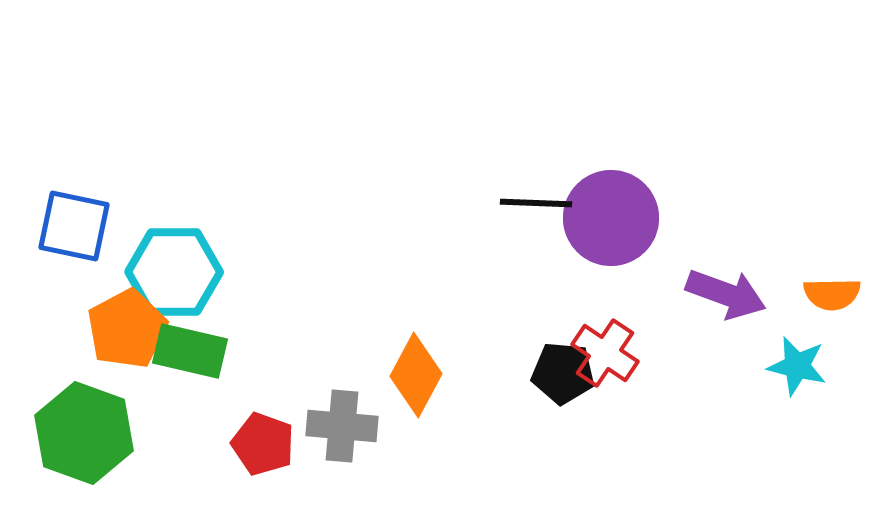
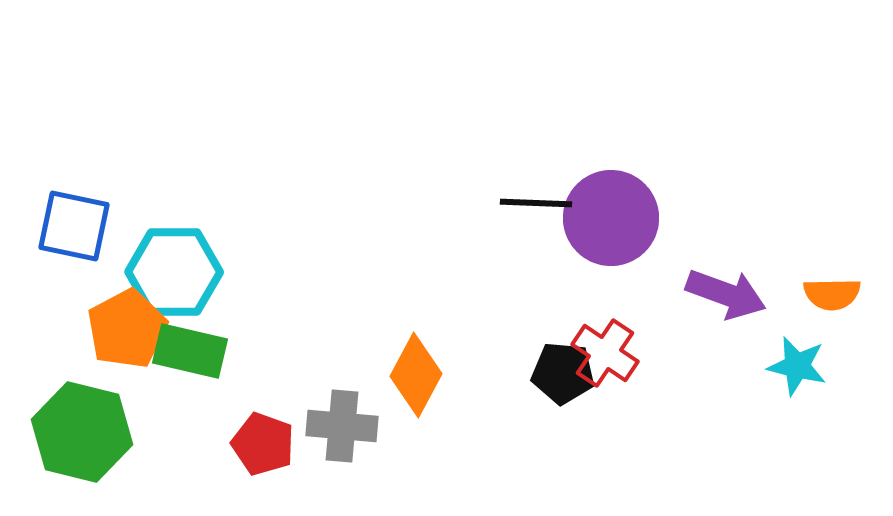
green hexagon: moved 2 px left, 1 px up; rotated 6 degrees counterclockwise
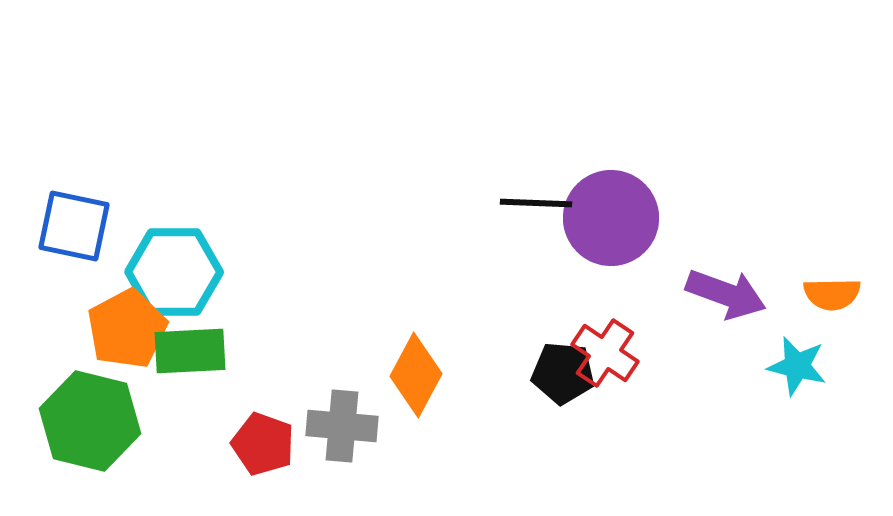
green rectangle: rotated 16 degrees counterclockwise
green hexagon: moved 8 px right, 11 px up
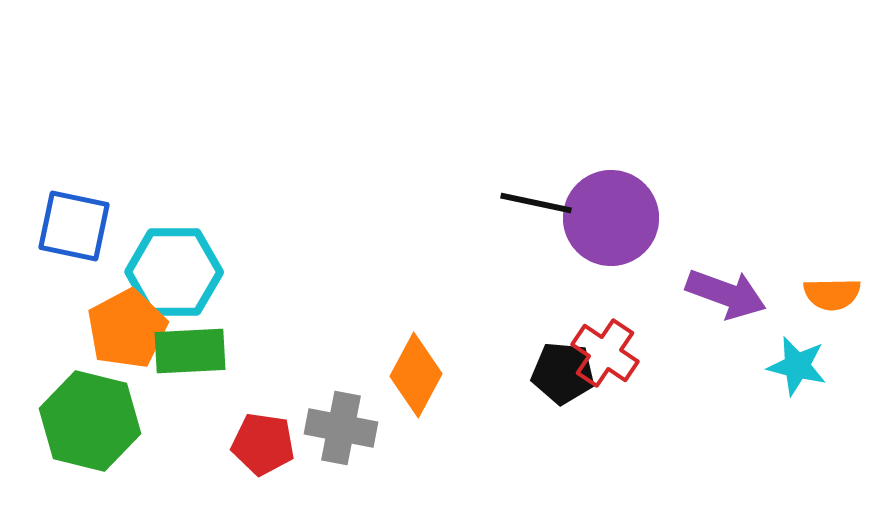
black line: rotated 10 degrees clockwise
gray cross: moved 1 px left, 2 px down; rotated 6 degrees clockwise
red pentagon: rotated 12 degrees counterclockwise
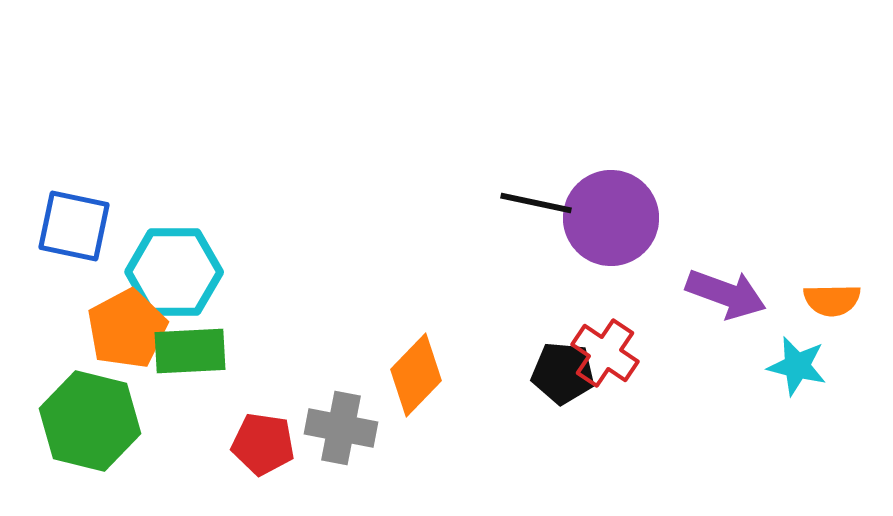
orange semicircle: moved 6 px down
orange diamond: rotated 16 degrees clockwise
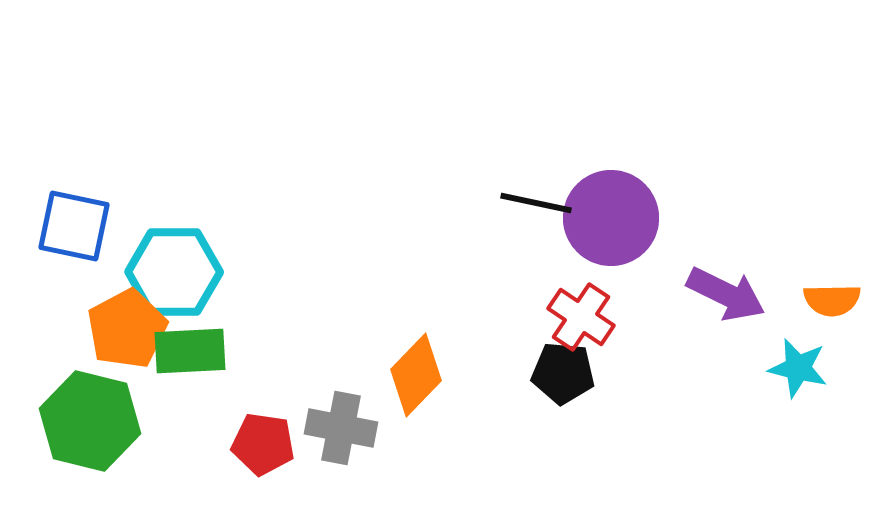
purple arrow: rotated 6 degrees clockwise
red cross: moved 24 px left, 36 px up
cyan star: moved 1 px right, 2 px down
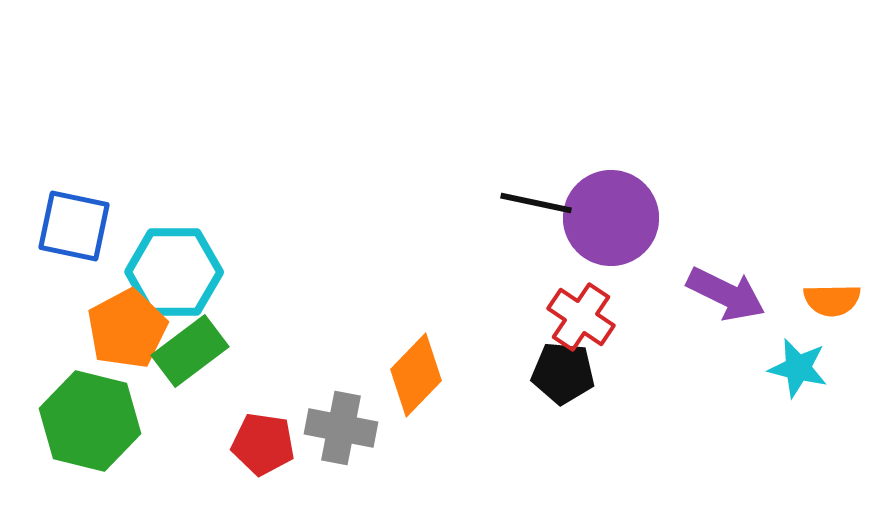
green rectangle: rotated 34 degrees counterclockwise
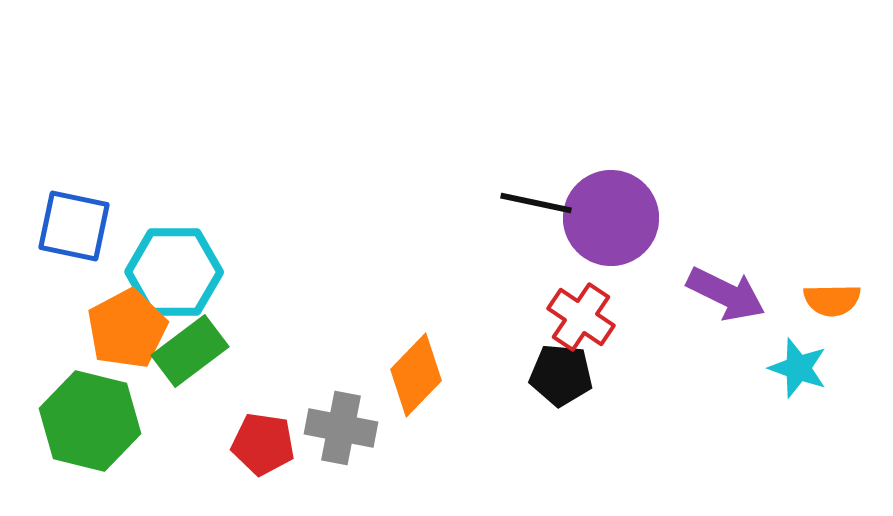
cyan star: rotated 6 degrees clockwise
black pentagon: moved 2 px left, 2 px down
